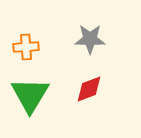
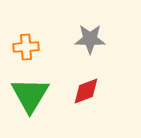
red diamond: moved 3 px left, 2 px down
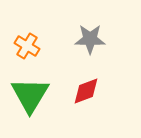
orange cross: moved 1 px right, 1 px up; rotated 35 degrees clockwise
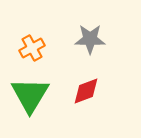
orange cross: moved 5 px right, 2 px down; rotated 30 degrees clockwise
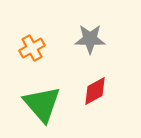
red diamond: moved 9 px right; rotated 8 degrees counterclockwise
green triangle: moved 12 px right, 9 px down; rotated 12 degrees counterclockwise
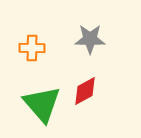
orange cross: rotated 30 degrees clockwise
red diamond: moved 10 px left
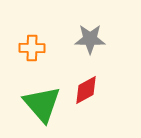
red diamond: moved 1 px right, 1 px up
